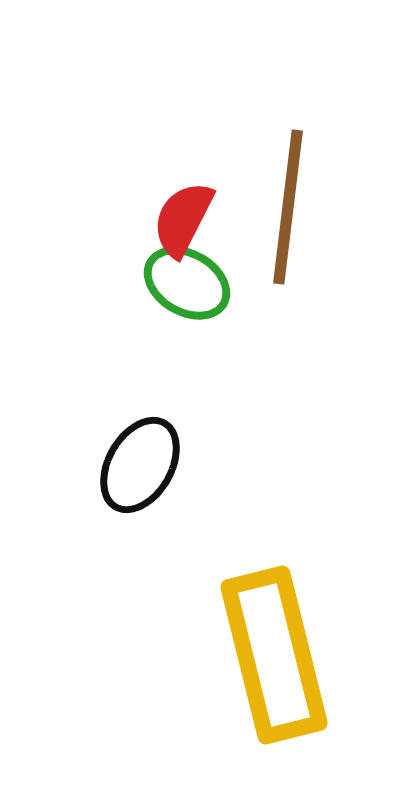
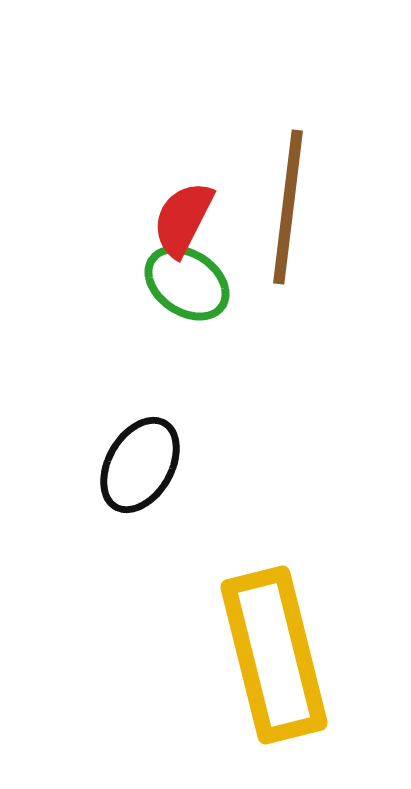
green ellipse: rotated 4 degrees clockwise
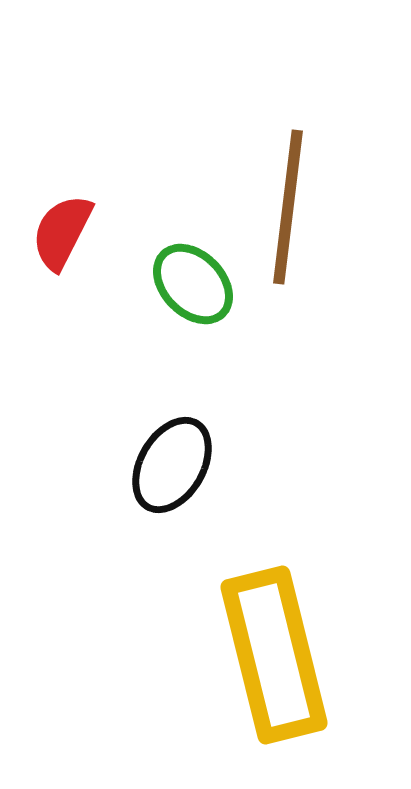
red semicircle: moved 121 px left, 13 px down
green ellipse: moved 6 px right, 1 px down; rotated 12 degrees clockwise
black ellipse: moved 32 px right
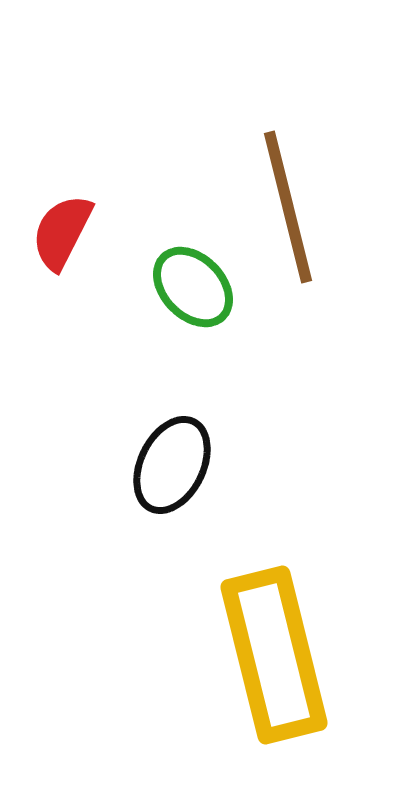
brown line: rotated 21 degrees counterclockwise
green ellipse: moved 3 px down
black ellipse: rotated 4 degrees counterclockwise
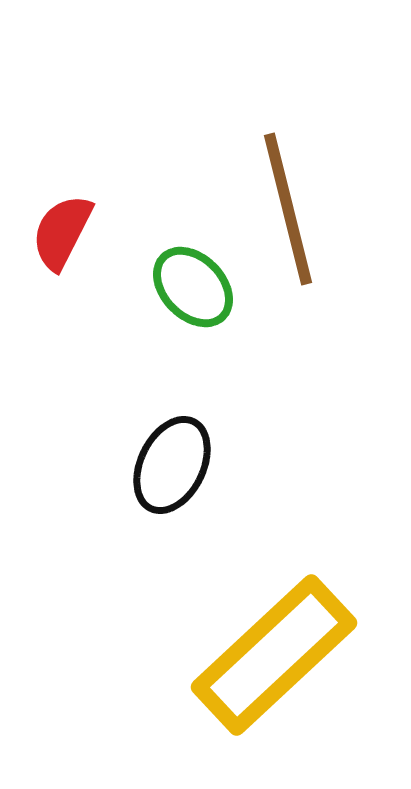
brown line: moved 2 px down
yellow rectangle: rotated 61 degrees clockwise
